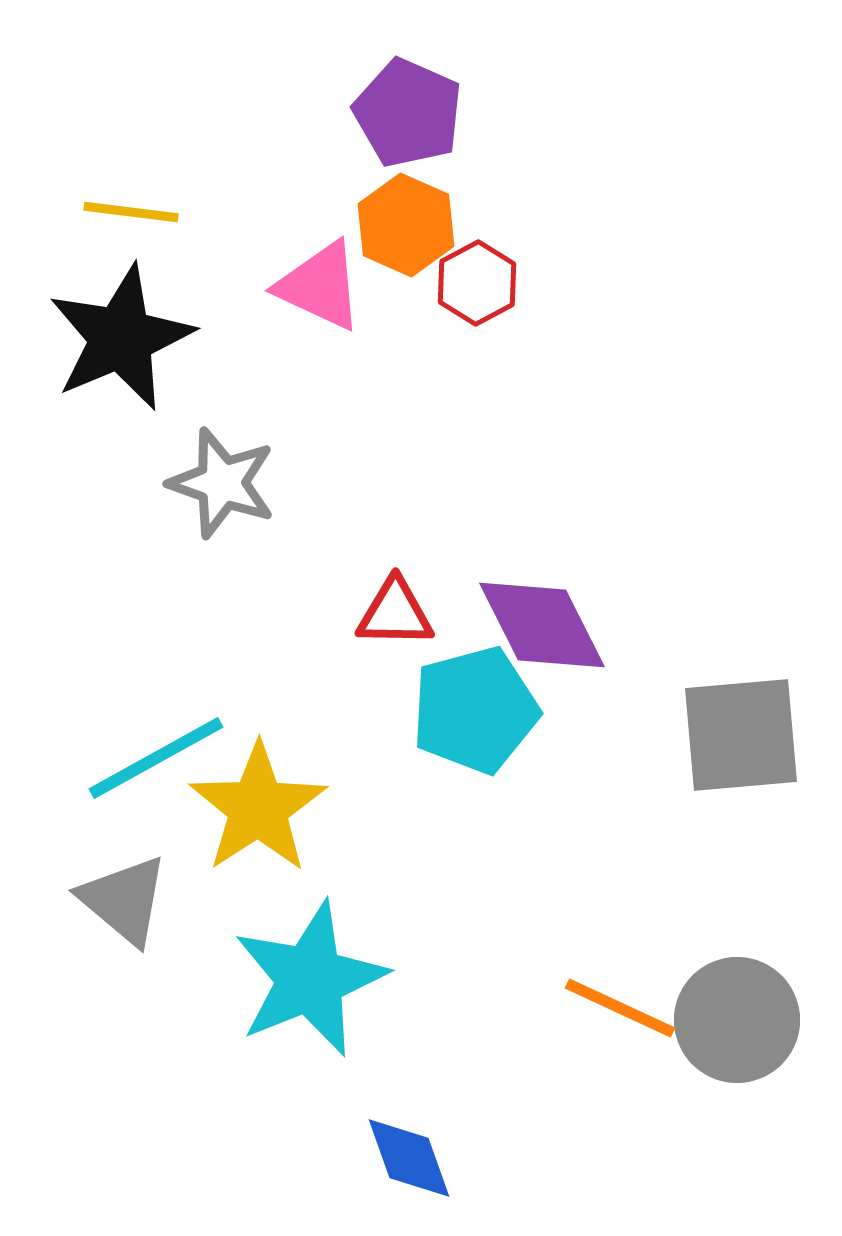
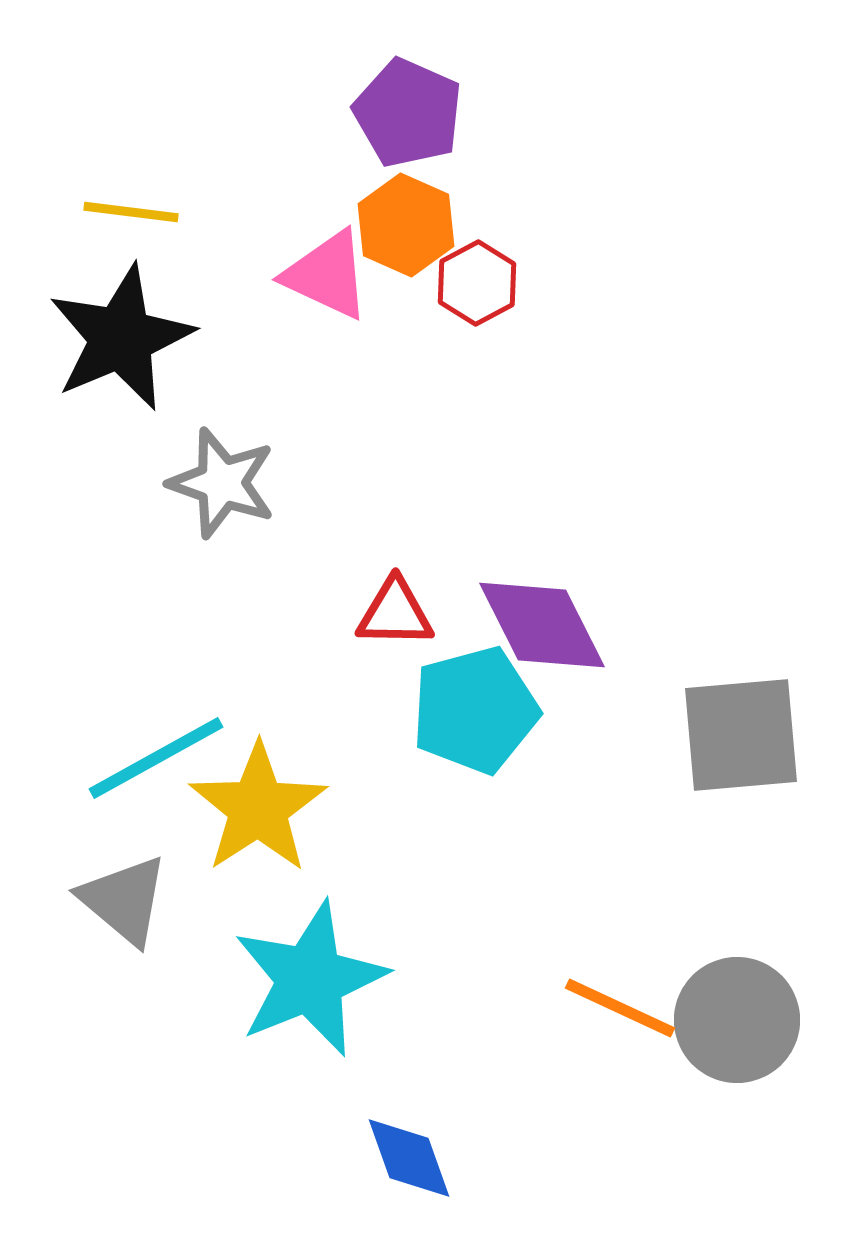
pink triangle: moved 7 px right, 11 px up
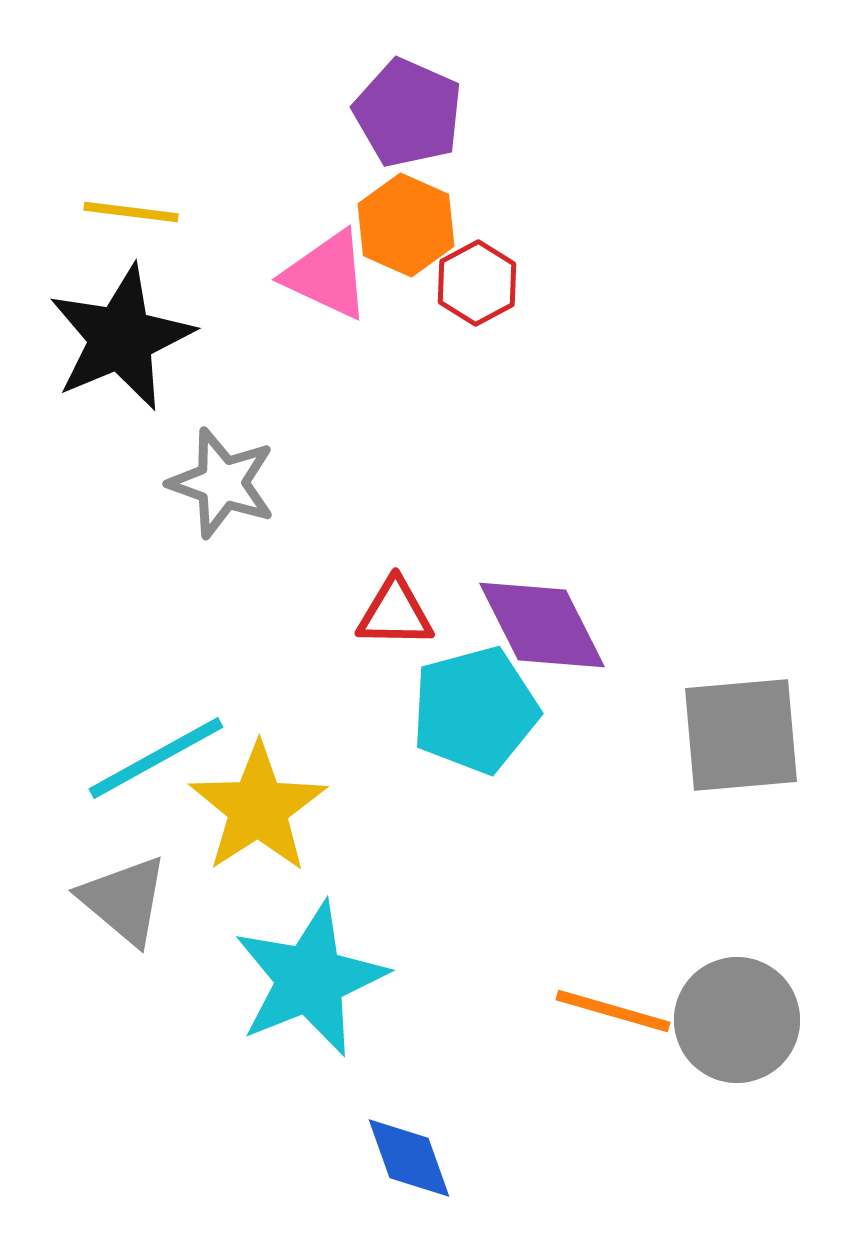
orange line: moved 7 px left, 3 px down; rotated 9 degrees counterclockwise
